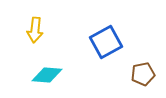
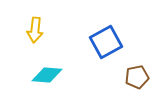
brown pentagon: moved 6 px left, 3 px down
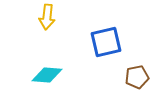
yellow arrow: moved 12 px right, 13 px up
blue square: rotated 16 degrees clockwise
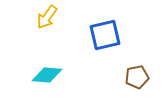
yellow arrow: rotated 30 degrees clockwise
blue square: moved 1 px left, 7 px up
